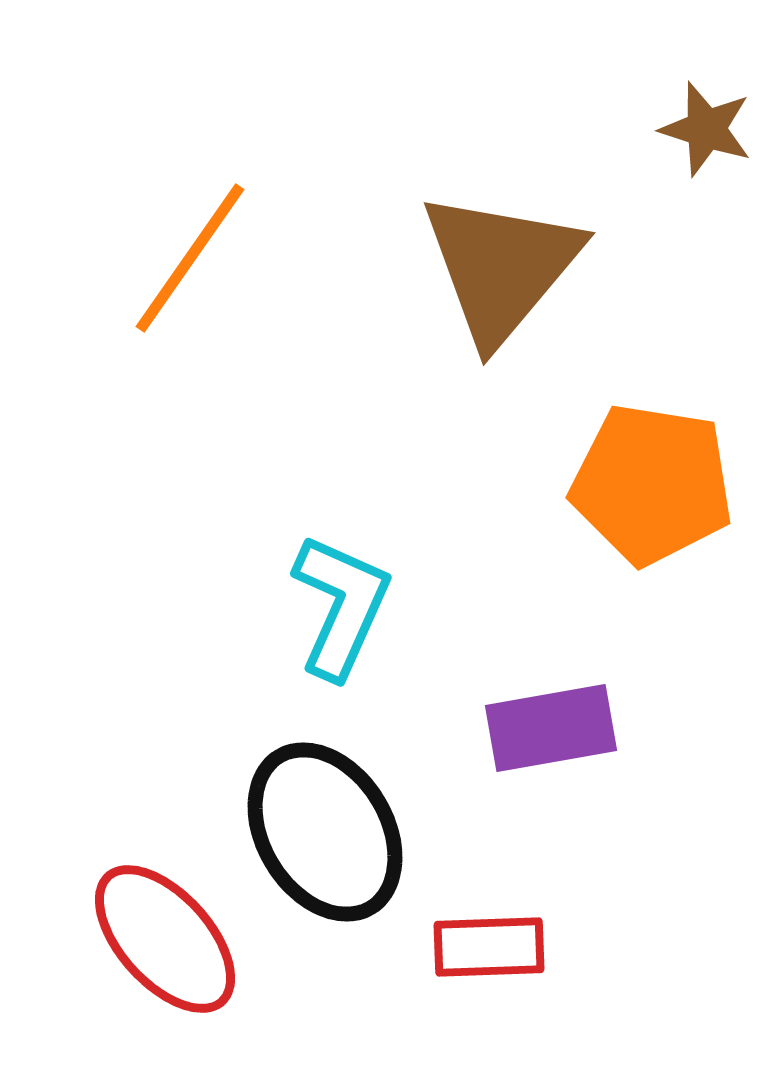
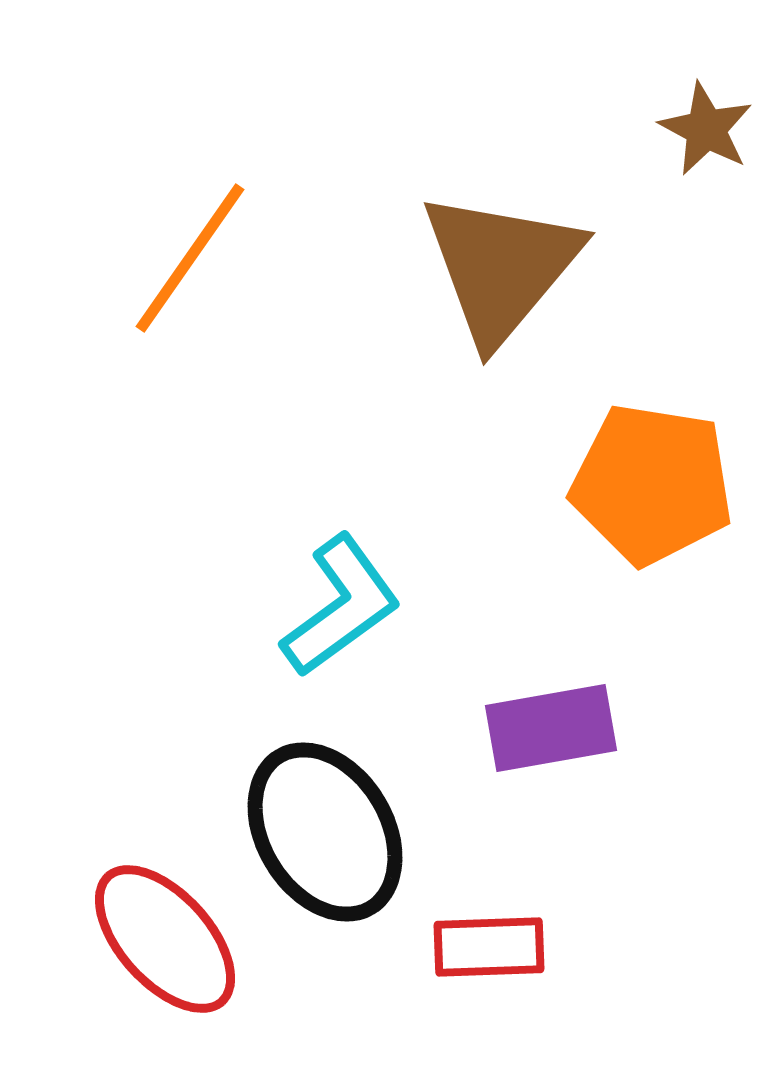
brown star: rotated 10 degrees clockwise
cyan L-shape: rotated 30 degrees clockwise
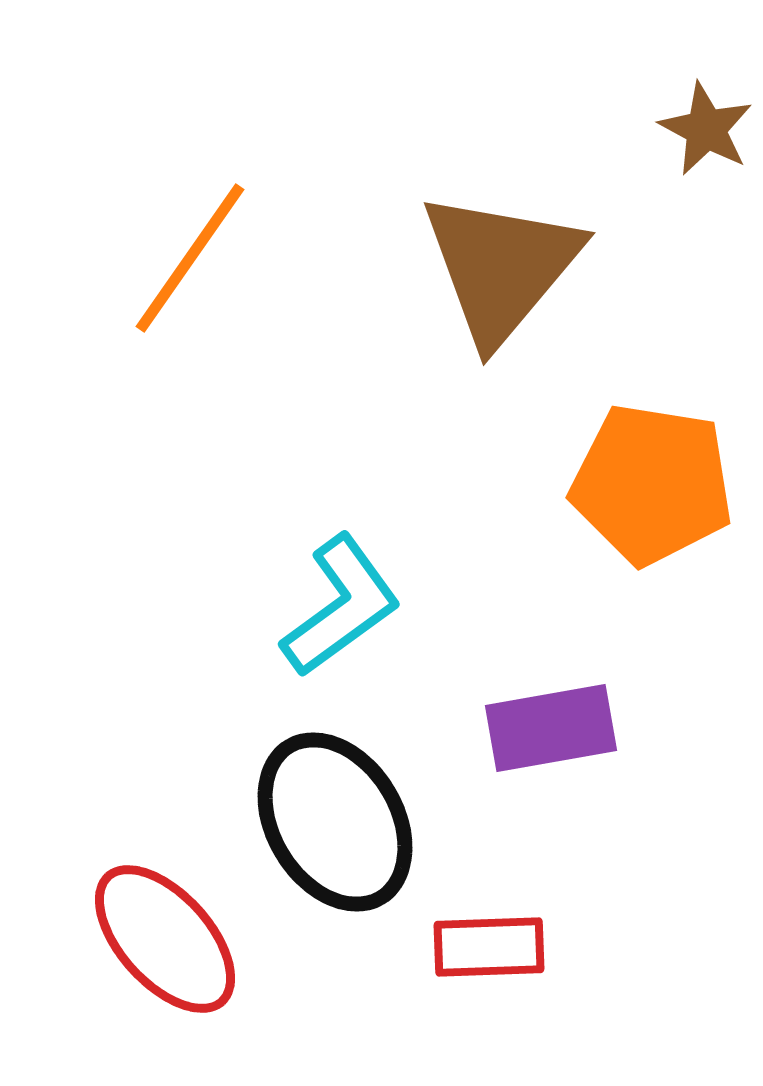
black ellipse: moved 10 px right, 10 px up
